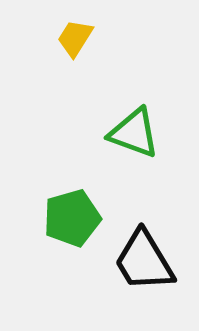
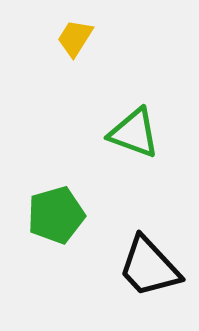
green pentagon: moved 16 px left, 3 px up
black trapezoid: moved 5 px right, 6 px down; rotated 12 degrees counterclockwise
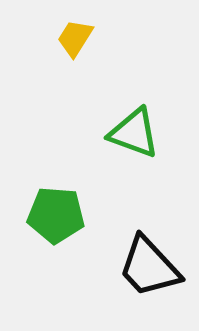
green pentagon: rotated 20 degrees clockwise
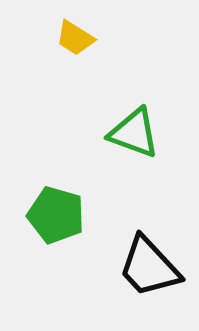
yellow trapezoid: rotated 90 degrees counterclockwise
green pentagon: rotated 12 degrees clockwise
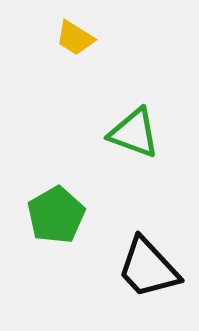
green pentagon: rotated 26 degrees clockwise
black trapezoid: moved 1 px left, 1 px down
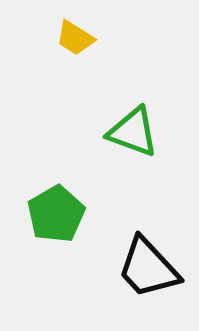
green triangle: moved 1 px left, 1 px up
green pentagon: moved 1 px up
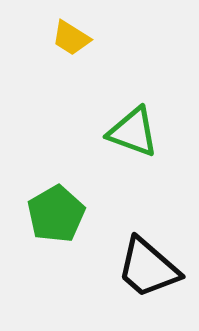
yellow trapezoid: moved 4 px left
black trapezoid: rotated 6 degrees counterclockwise
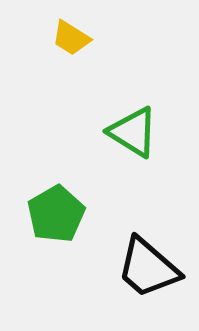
green triangle: rotated 12 degrees clockwise
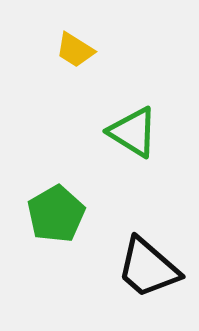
yellow trapezoid: moved 4 px right, 12 px down
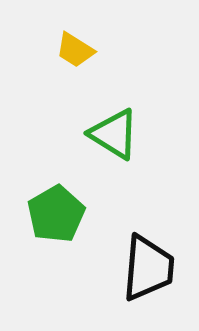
green triangle: moved 19 px left, 2 px down
black trapezoid: rotated 126 degrees counterclockwise
